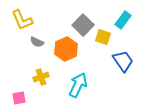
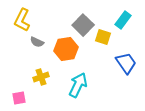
yellow L-shape: rotated 50 degrees clockwise
orange hexagon: rotated 15 degrees clockwise
blue trapezoid: moved 3 px right, 2 px down
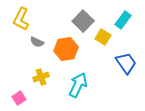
yellow L-shape: moved 1 px left, 1 px up
gray square: moved 4 px up
yellow square: rotated 14 degrees clockwise
pink square: rotated 24 degrees counterclockwise
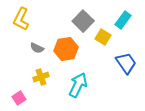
gray semicircle: moved 6 px down
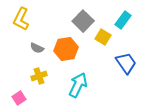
yellow cross: moved 2 px left, 1 px up
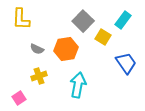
yellow L-shape: rotated 25 degrees counterclockwise
gray semicircle: moved 1 px down
cyan arrow: rotated 15 degrees counterclockwise
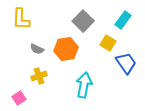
yellow square: moved 5 px right, 6 px down
cyan arrow: moved 6 px right
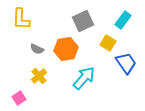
gray square: rotated 20 degrees clockwise
yellow cross: rotated 21 degrees counterclockwise
cyan arrow: moved 7 px up; rotated 30 degrees clockwise
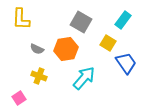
gray square: moved 2 px left, 1 px down; rotated 35 degrees counterclockwise
yellow cross: rotated 28 degrees counterclockwise
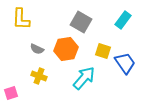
yellow square: moved 5 px left, 8 px down; rotated 14 degrees counterclockwise
blue trapezoid: moved 1 px left
pink square: moved 8 px left, 5 px up; rotated 16 degrees clockwise
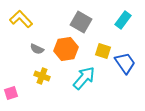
yellow L-shape: rotated 135 degrees clockwise
yellow cross: moved 3 px right
